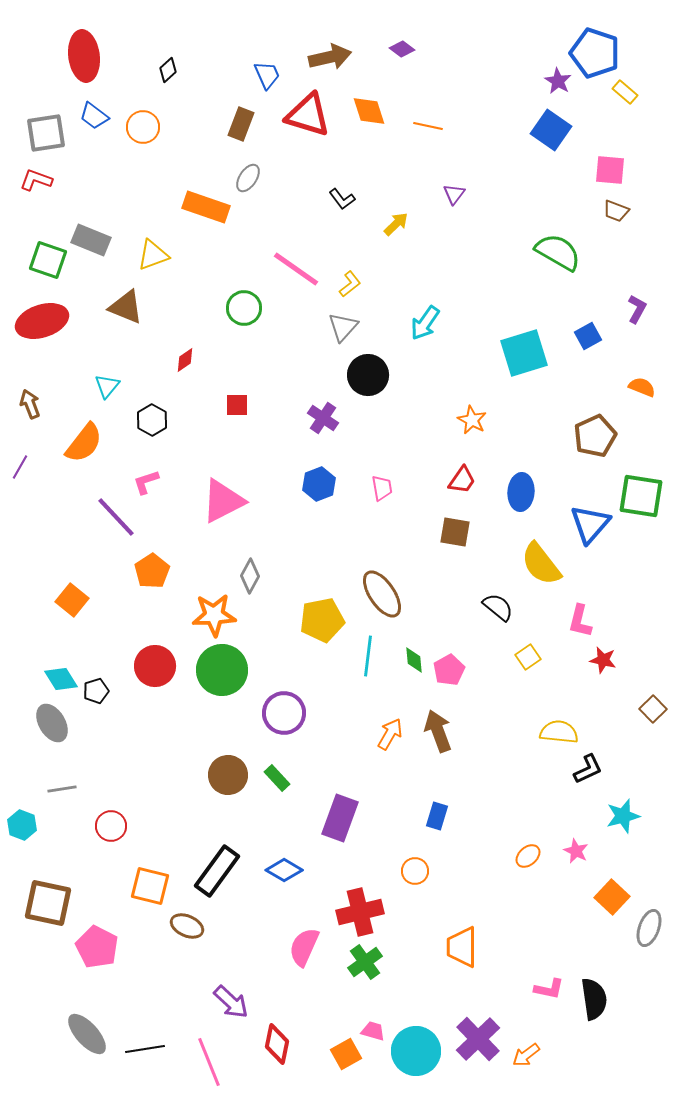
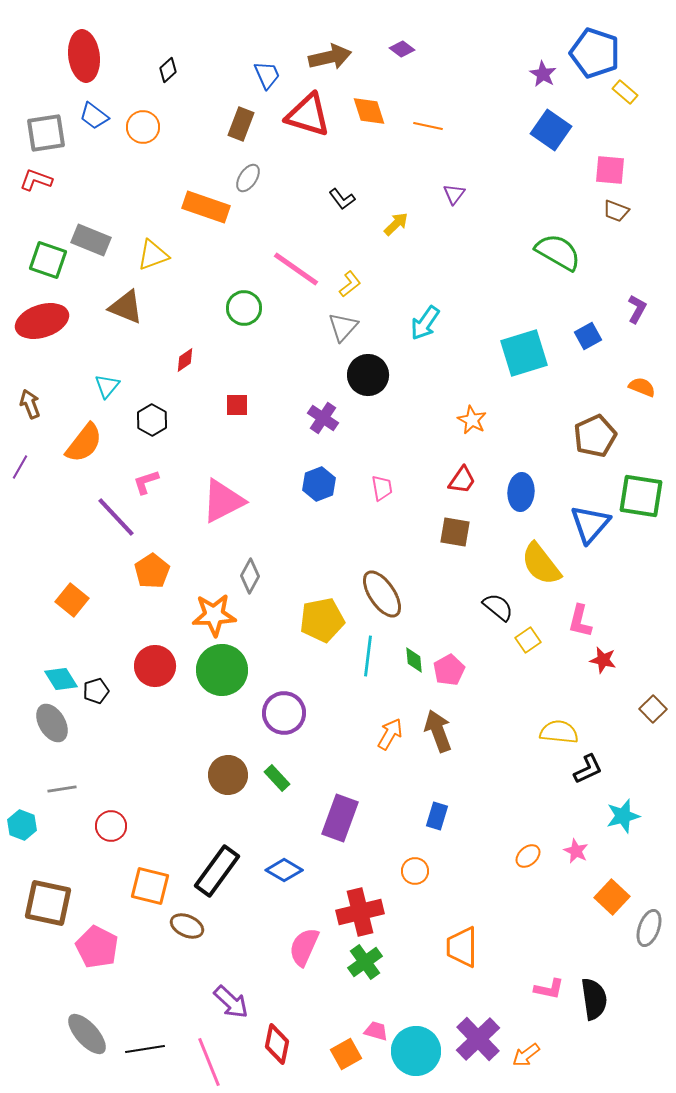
purple star at (558, 81): moved 15 px left, 7 px up
yellow square at (528, 657): moved 17 px up
pink trapezoid at (373, 1031): moved 3 px right
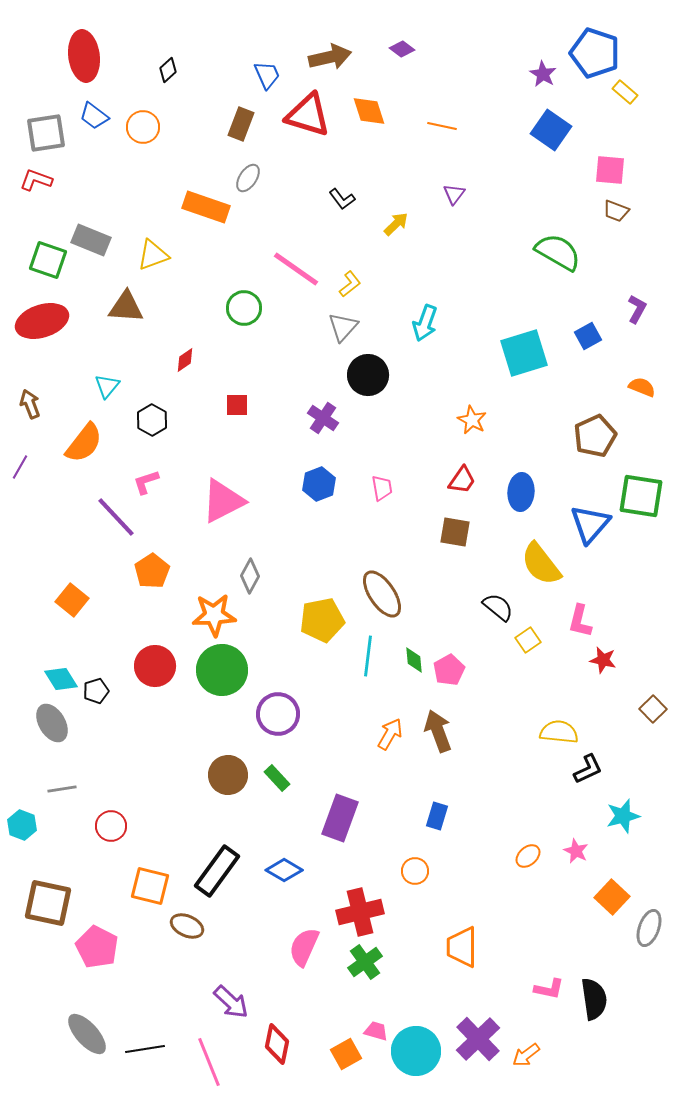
orange line at (428, 126): moved 14 px right
brown triangle at (126, 307): rotated 18 degrees counterclockwise
cyan arrow at (425, 323): rotated 15 degrees counterclockwise
purple circle at (284, 713): moved 6 px left, 1 px down
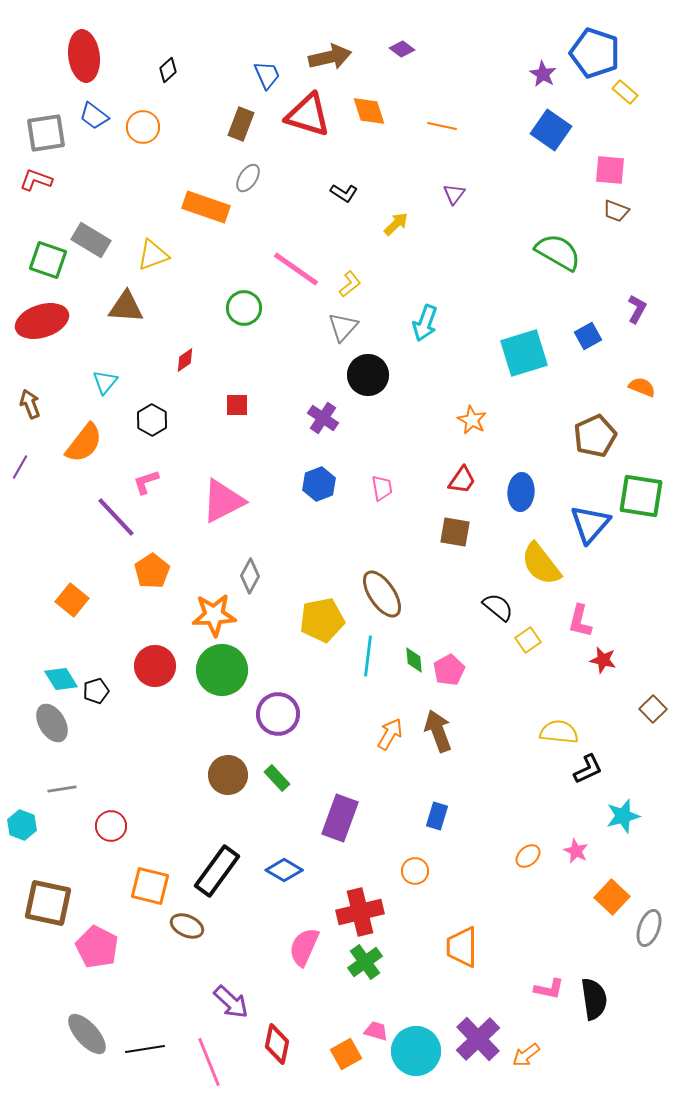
black L-shape at (342, 199): moved 2 px right, 6 px up; rotated 20 degrees counterclockwise
gray rectangle at (91, 240): rotated 9 degrees clockwise
cyan triangle at (107, 386): moved 2 px left, 4 px up
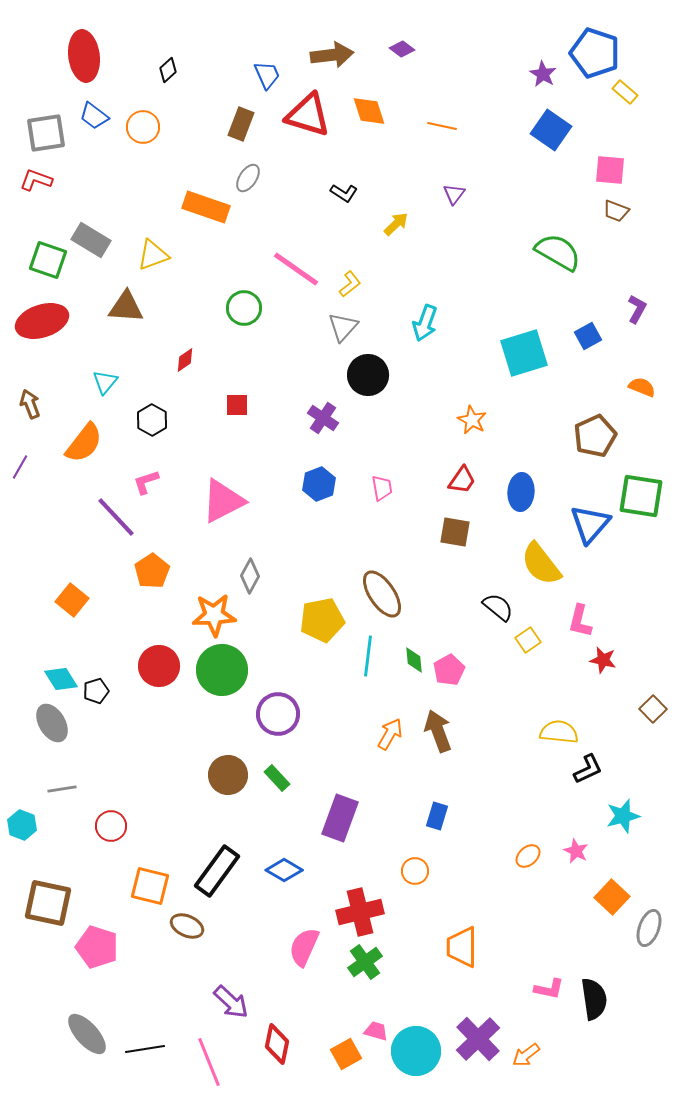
brown arrow at (330, 57): moved 2 px right, 2 px up; rotated 6 degrees clockwise
red circle at (155, 666): moved 4 px right
pink pentagon at (97, 947): rotated 9 degrees counterclockwise
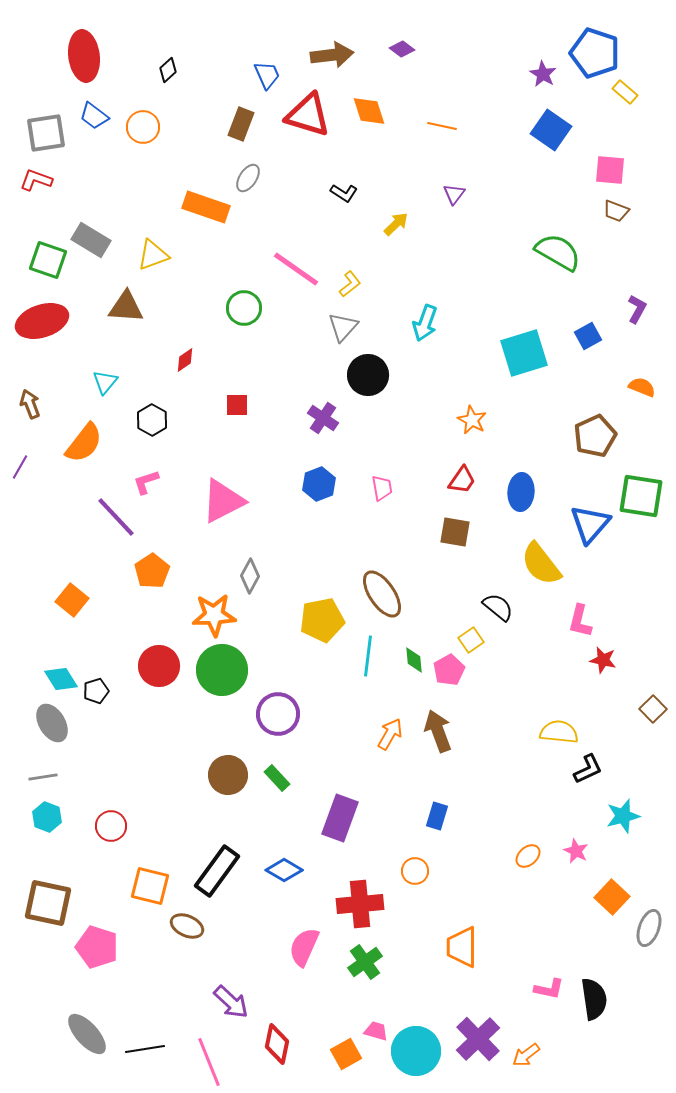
yellow square at (528, 640): moved 57 px left
gray line at (62, 789): moved 19 px left, 12 px up
cyan hexagon at (22, 825): moved 25 px right, 8 px up
red cross at (360, 912): moved 8 px up; rotated 9 degrees clockwise
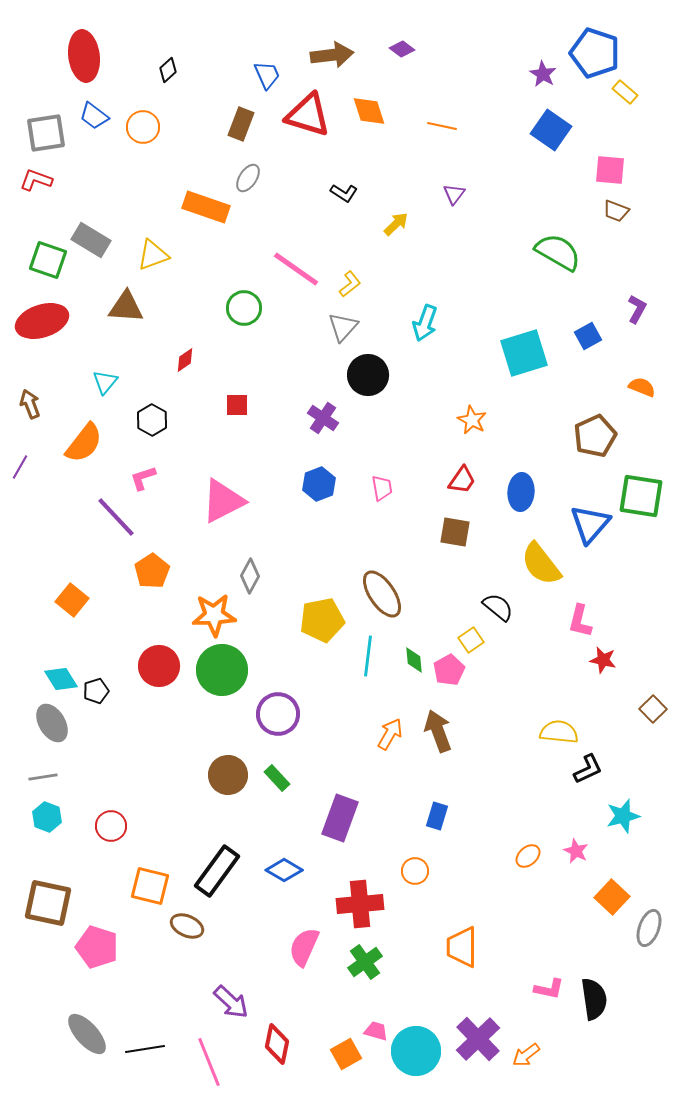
pink L-shape at (146, 482): moved 3 px left, 4 px up
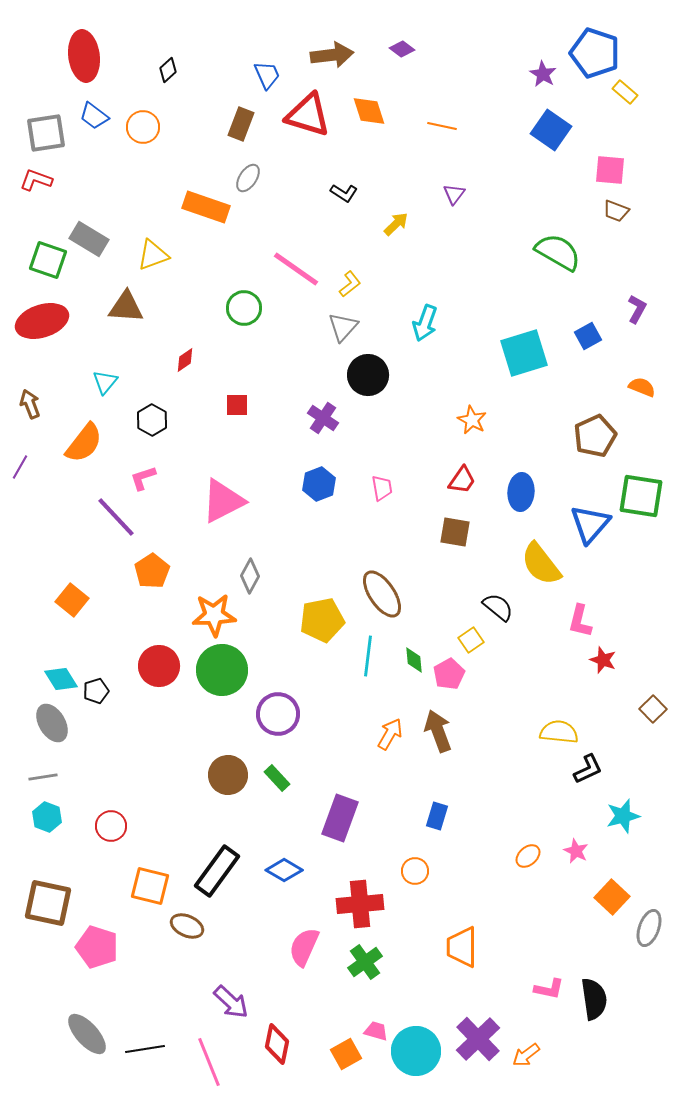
gray rectangle at (91, 240): moved 2 px left, 1 px up
red star at (603, 660): rotated 8 degrees clockwise
pink pentagon at (449, 670): moved 4 px down
